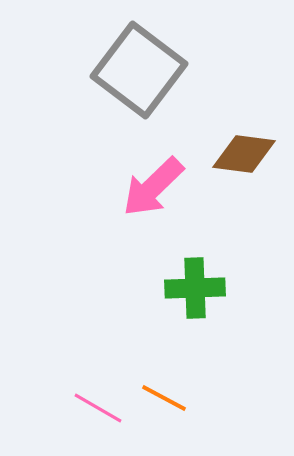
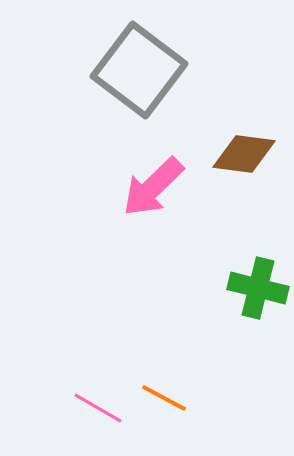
green cross: moved 63 px right; rotated 16 degrees clockwise
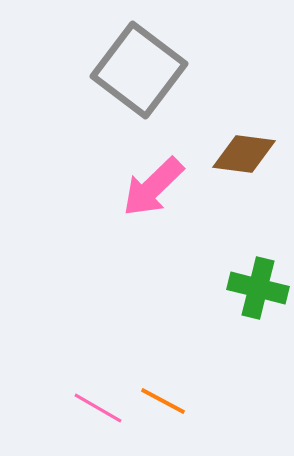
orange line: moved 1 px left, 3 px down
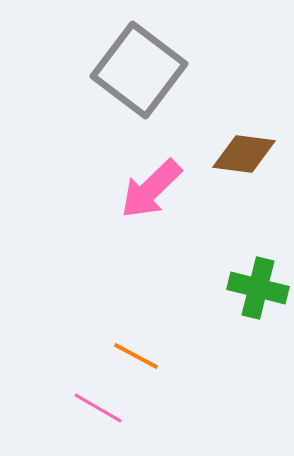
pink arrow: moved 2 px left, 2 px down
orange line: moved 27 px left, 45 px up
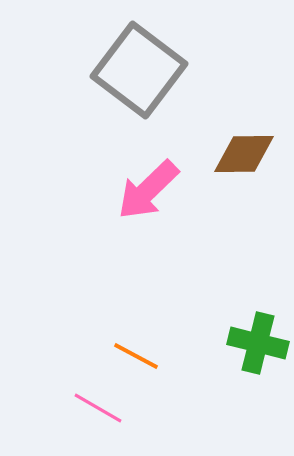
brown diamond: rotated 8 degrees counterclockwise
pink arrow: moved 3 px left, 1 px down
green cross: moved 55 px down
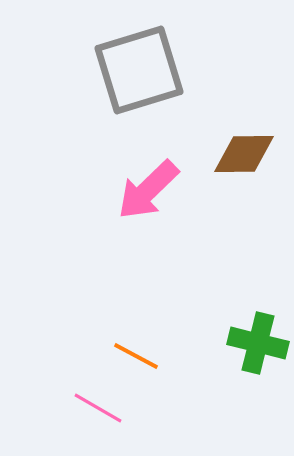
gray square: rotated 36 degrees clockwise
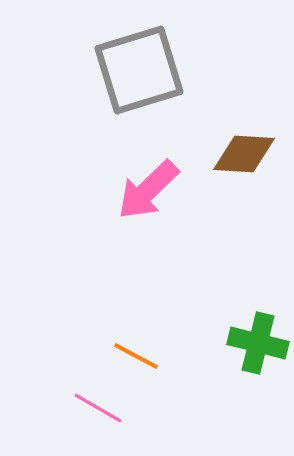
brown diamond: rotated 4 degrees clockwise
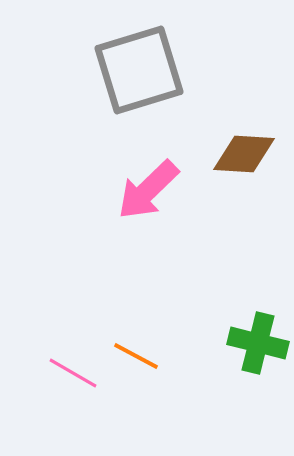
pink line: moved 25 px left, 35 px up
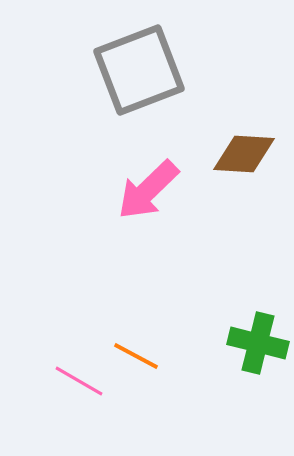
gray square: rotated 4 degrees counterclockwise
pink line: moved 6 px right, 8 px down
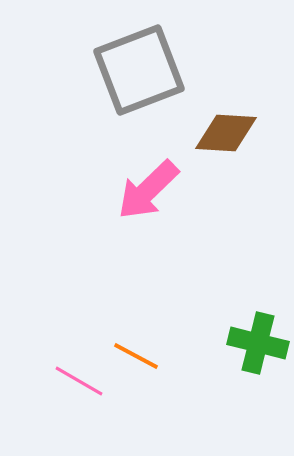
brown diamond: moved 18 px left, 21 px up
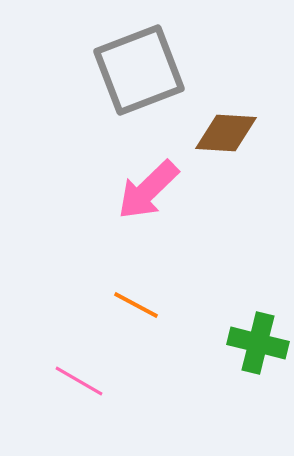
orange line: moved 51 px up
